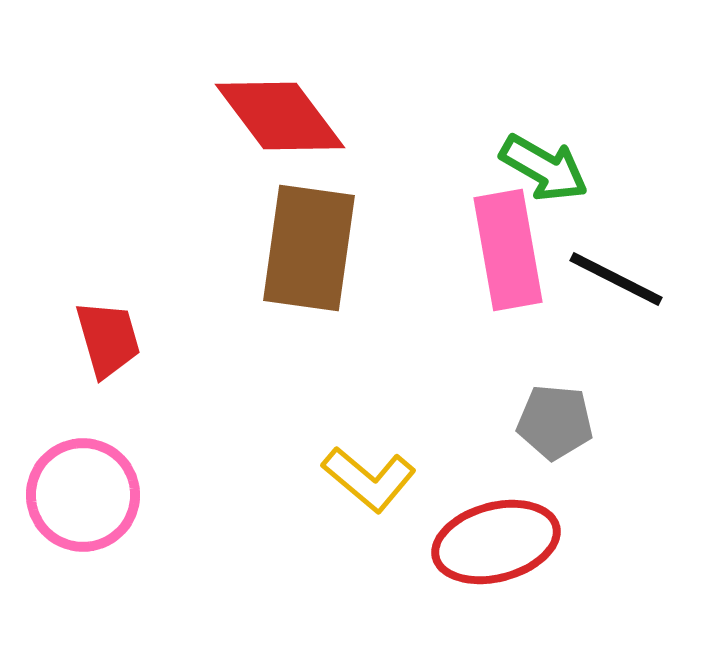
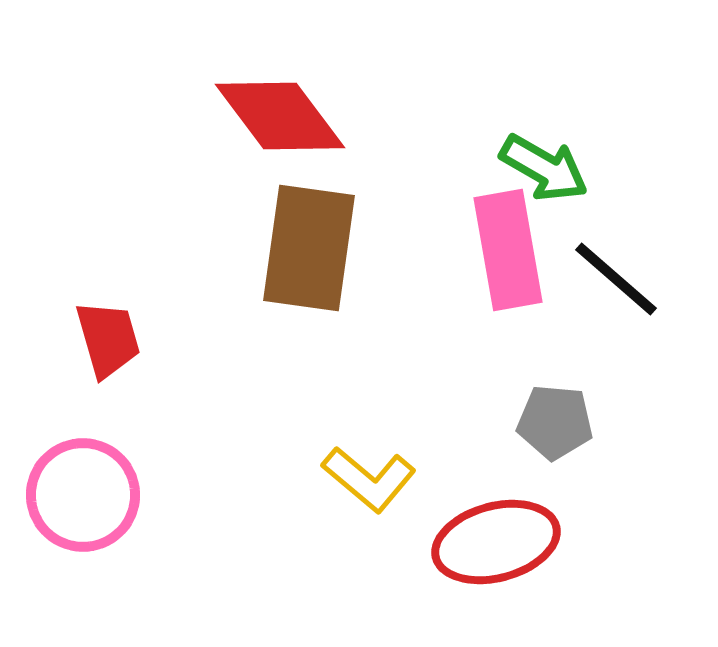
black line: rotated 14 degrees clockwise
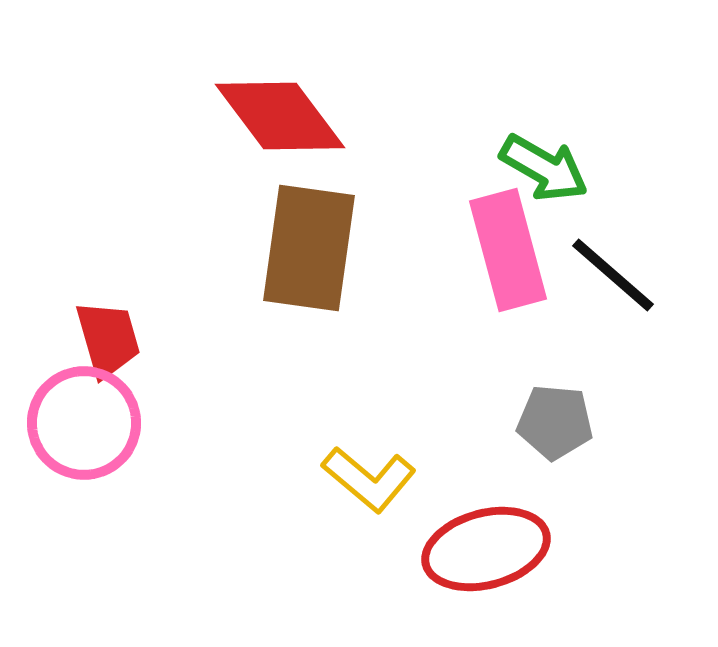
pink rectangle: rotated 5 degrees counterclockwise
black line: moved 3 px left, 4 px up
pink circle: moved 1 px right, 72 px up
red ellipse: moved 10 px left, 7 px down
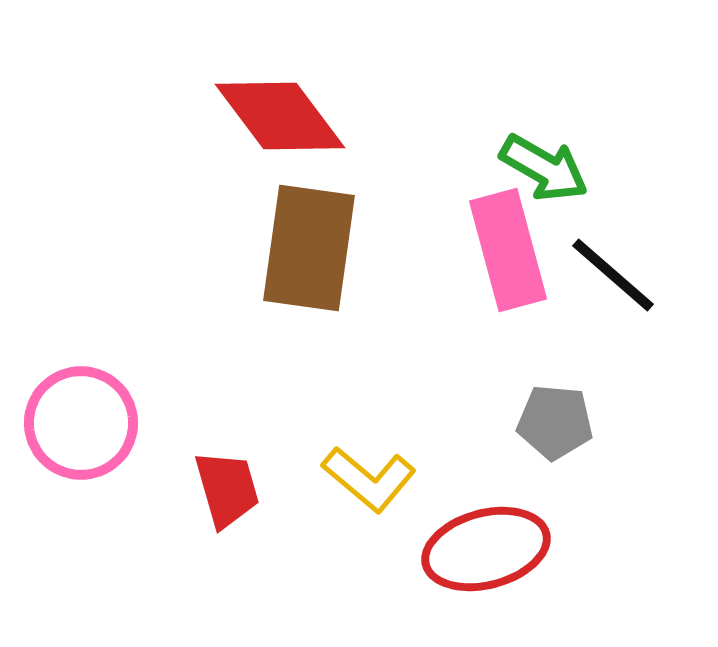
red trapezoid: moved 119 px right, 150 px down
pink circle: moved 3 px left
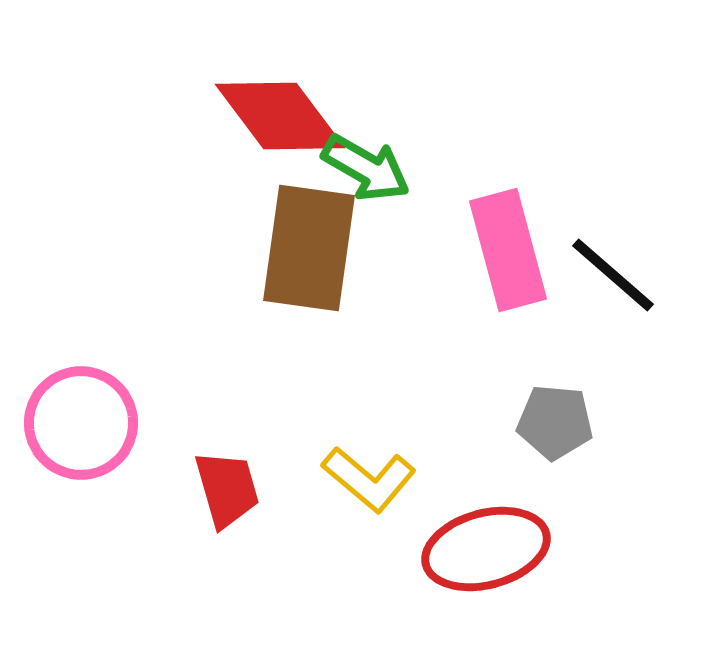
green arrow: moved 178 px left
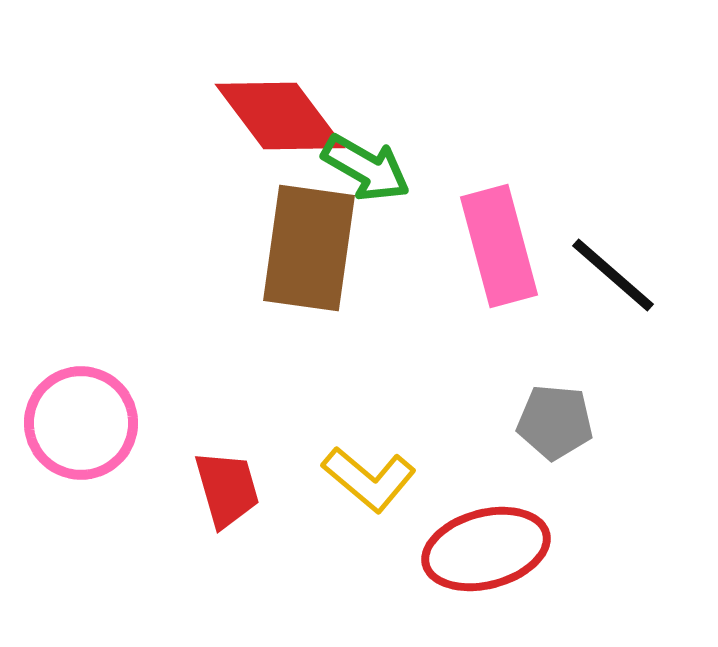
pink rectangle: moved 9 px left, 4 px up
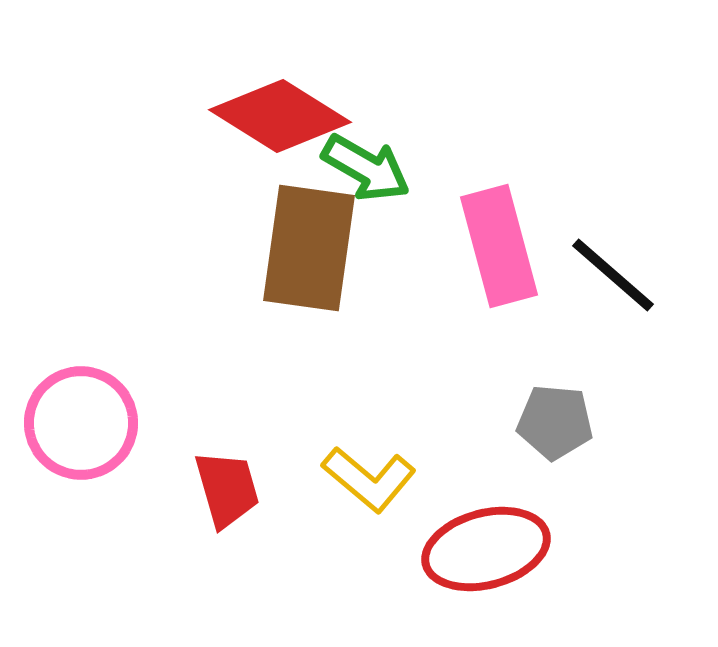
red diamond: rotated 21 degrees counterclockwise
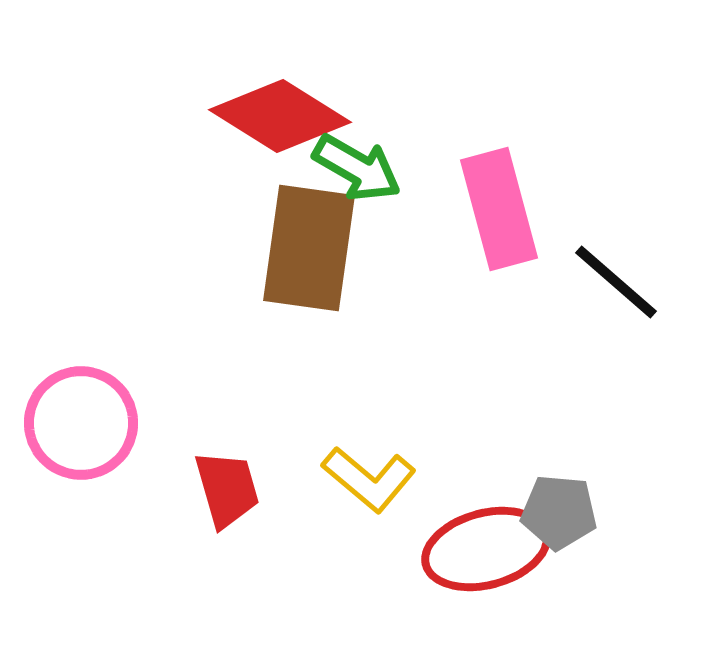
green arrow: moved 9 px left
pink rectangle: moved 37 px up
black line: moved 3 px right, 7 px down
gray pentagon: moved 4 px right, 90 px down
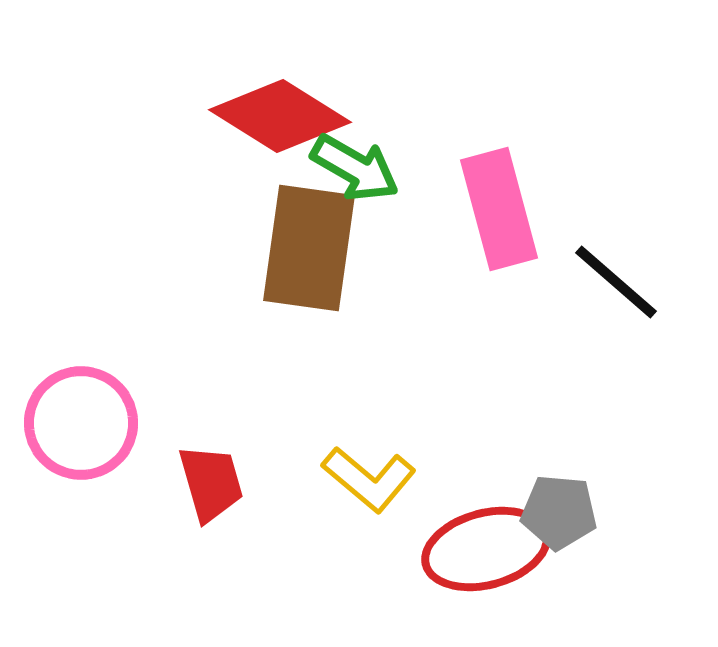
green arrow: moved 2 px left
red trapezoid: moved 16 px left, 6 px up
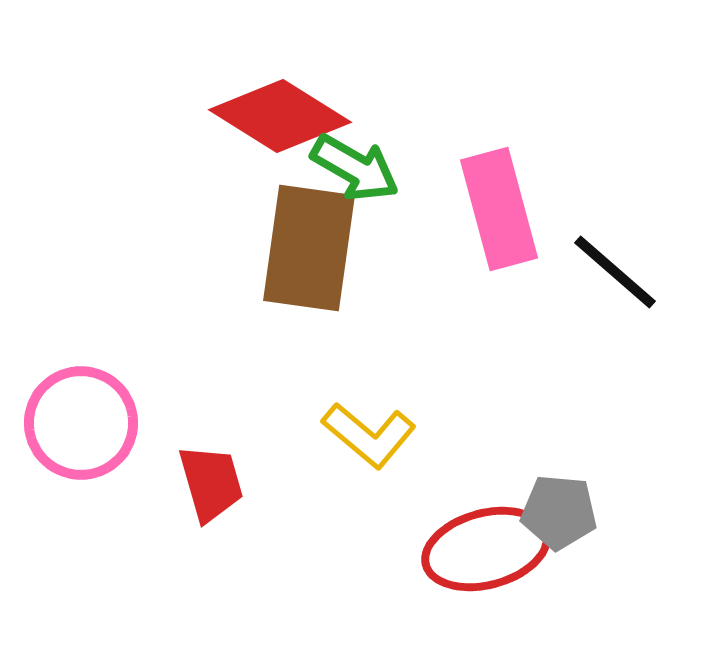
black line: moved 1 px left, 10 px up
yellow L-shape: moved 44 px up
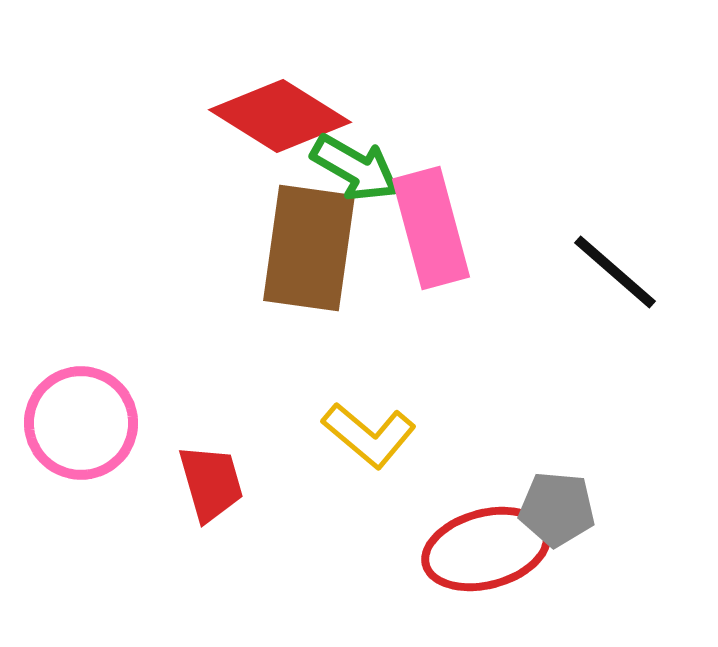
pink rectangle: moved 68 px left, 19 px down
gray pentagon: moved 2 px left, 3 px up
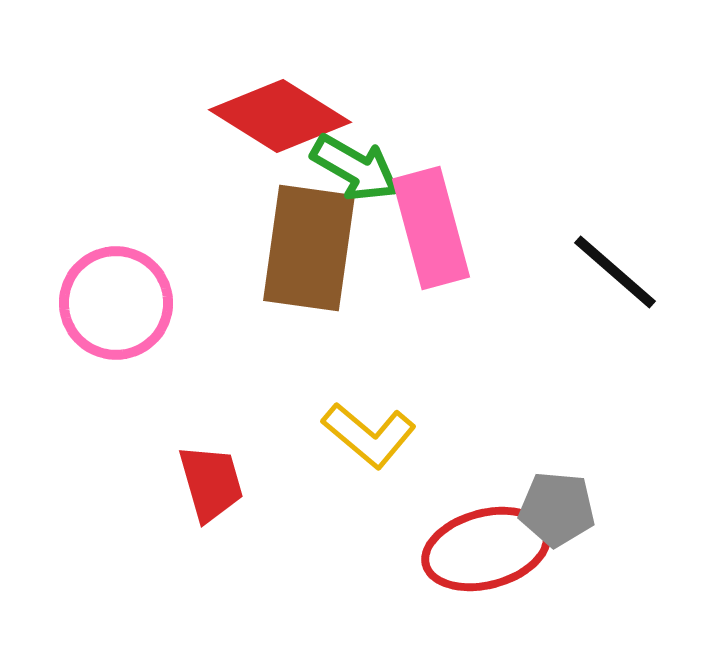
pink circle: moved 35 px right, 120 px up
